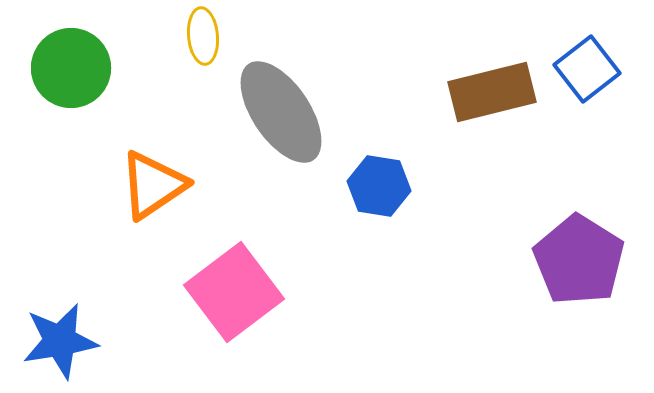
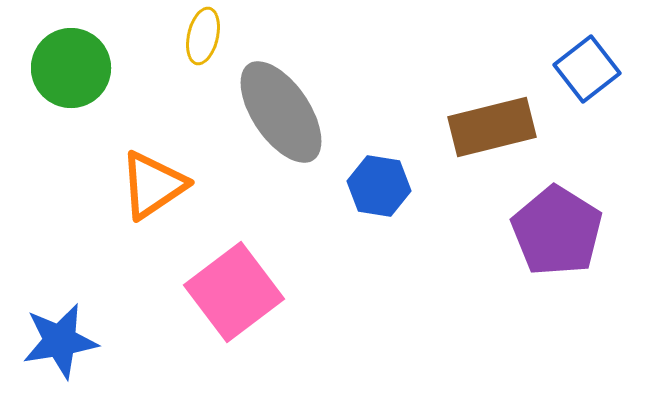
yellow ellipse: rotated 18 degrees clockwise
brown rectangle: moved 35 px down
purple pentagon: moved 22 px left, 29 px up
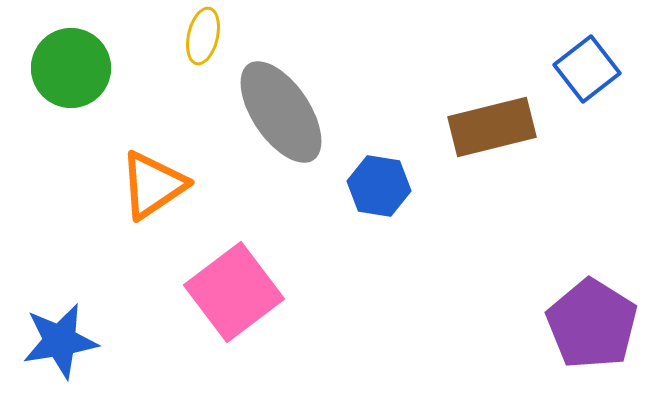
purple pentagon: moved 35 px right, 93 px down
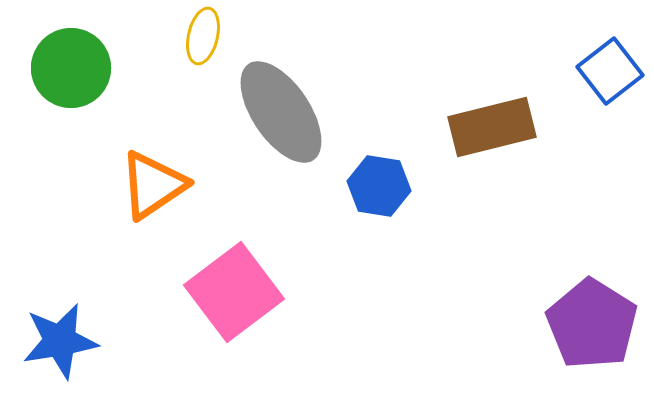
blue square: moved 23 px right, 2 px down
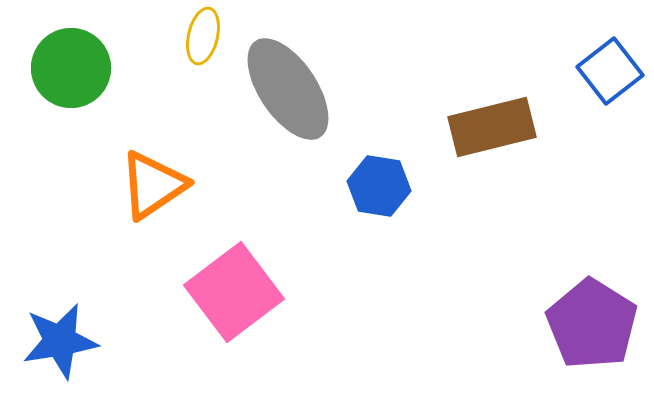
gray ellipse: moved 7 px right, 23 px up
